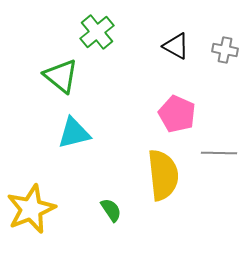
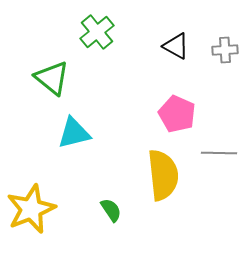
gray cross: rotated 15 degrees counterclockwise
green triangle: moved 9 px left, 2 px down
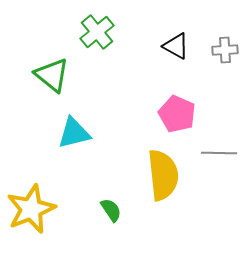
green triangle: moved 3 px up
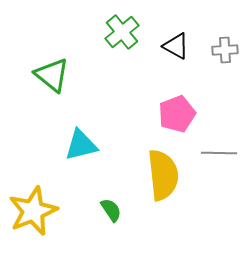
green cross: moved 25 px right
pink pentagon: rotated 27 degrees clockwise
cyan triangle: moved 7 px right, 12 px down
yellow star: moved 2 px right, 2 px down
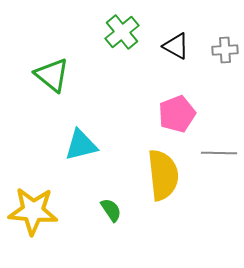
yellow star: rotated 27 degrees clockwise
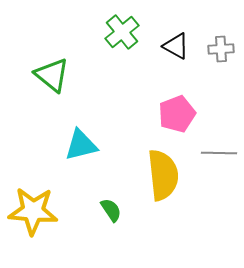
gray cross: moved 4 px left, 1 px up
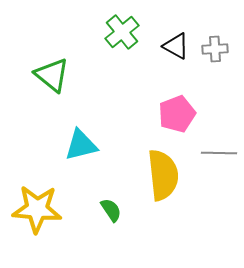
gray cross: moved 6 px left
yellow star: moved 4 px right, 2 px up
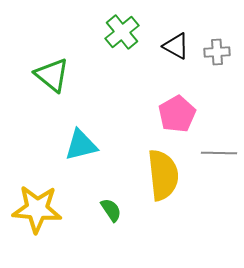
gray cross: moved 2 px right, 3 px down
pink pentagon: rotated 9 degrees counterclockwise
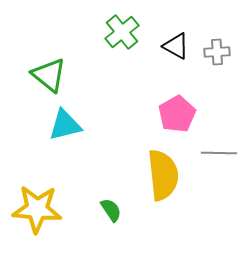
green triangle: moved 3 px left
cyan triangle: moved 16 px left, 20 px up
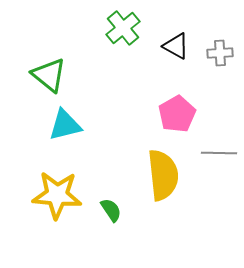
green cross: moved 1 px right, 4 px up
gray cross: moved 3 px right, 1 px down
yellow star: moved 20 px right, 14 px up
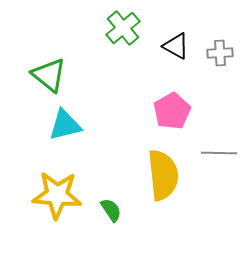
pink pentagon: moved 5 px left, 3 px up
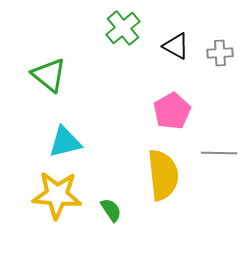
cyan triangle: moved 17 px down
